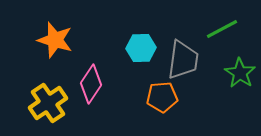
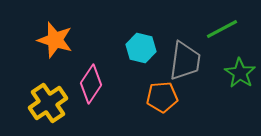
cyan hexagon: rotated 16 degrees clockwise
gray trapezoid: moved 2 px right, 1 px down
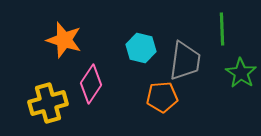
green line: rotated 64 degrees counterclockwise
orange star: moved 9 px right
green star: moved 1 px right
yellow cross: rotated 18 degrees clockwise
